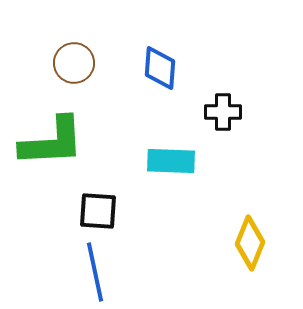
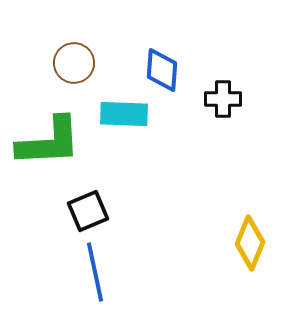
blue diamond: moved 2 px right, 2 px down
black cross: moved 13 px up
green L-shape: moved 3 px left
cyan rectangle: moved 47 px left, 47 px up
black square: moved 10 px left; rotated 27 degrees counterclockwise
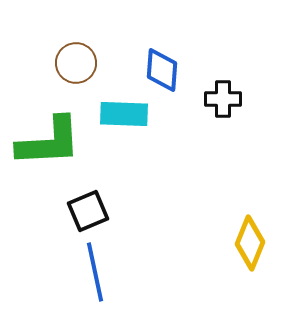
brown circle: moved 2 px right
